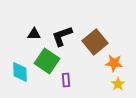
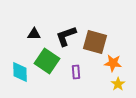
black L-shape: moved 4 px right
brown square: rotated 35 degrees counterclockwise
orange star: moved 1 px left
purple rectangle: moved 10 px right, 8 px up
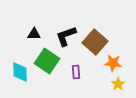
brown square: rotated 25 degrees clockwise
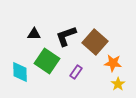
purple rectangle: rotated 40 degrees clockwise
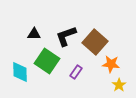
orange star: moved 2 px left, 1 px down
yellow star: moved 1 px right, 1 px down
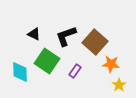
black triangle: rotated 24 degrees clockwise
purple rectangle: moved 1 px left, 1 px up
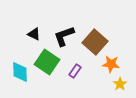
black L-shape: moved 2 px left
green square: moved 1 px down
yellow star: moved 1 px right, 1 px up
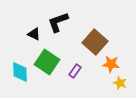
black L-shape: moved 6 px left, 14 px up
yellow star: moved 1 px up; rotated 16 degrees counterclockwise
